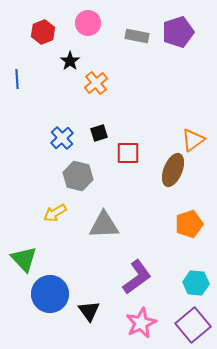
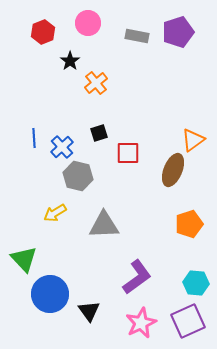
blue line: moved 17 px right, 59 px down
blue cross: moved 9 px down
purple square: moved 5 px left, 4 px up; rotated 16 degrees clockwise
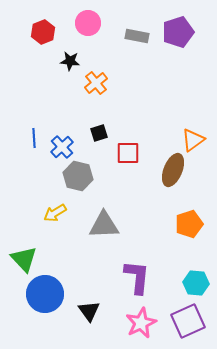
black star: rotated 30 degrees counterclockwise
purple L-shape: rotated 48 degrees counterclockwise
blue circle: moved 5 px left
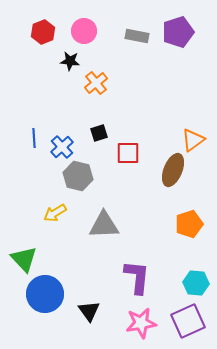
pink circle: moved 4 px left, 8 px down
pink star: rotated 16 degrees clockwise
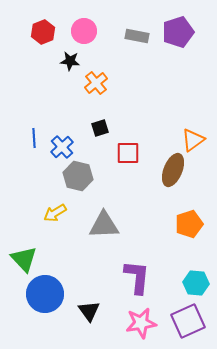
black square: moved 1 px right, 5 px up
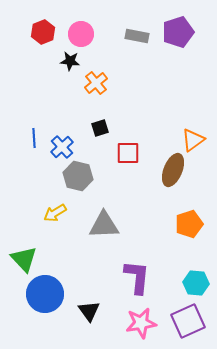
pink circle: moved 3 px left, 3 px down
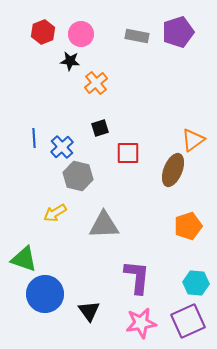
orange pentagon: moved 1 px left, 2 px down
green triangle: rotated 28 degrees counterclockwise
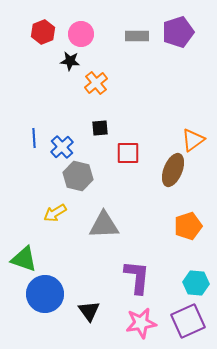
gray rectangle: rotated 10 degrees counterclockwise
black square: rotated 12 degrees clockwise
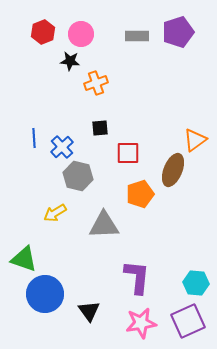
orange cross: rotated 20 degrees clockwise
orange triangle: moved 2 px right
orange pentagon: moved 48 px left, 32 px up
